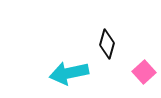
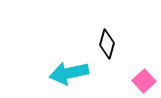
pink square: moved 9 px down
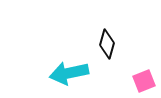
pink square: rotated 20 degrees clockwise
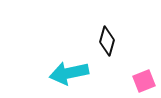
black diamond: moved 3 px up
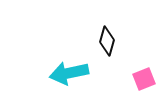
pink square: moved 2 px up
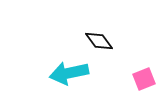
black diamond: moved 8 px left; rotated 52 degrees counterclockwise
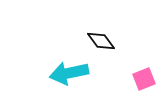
black diamond: moved 2 px right
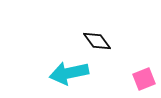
black diamond: moved 4 px left
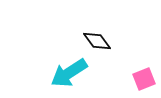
cyan arrow: rotated 21 degrees counterclockwise
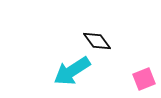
cyan arrow: moved 3 px right, 2 px up
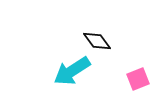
pink square: moved 6 px left
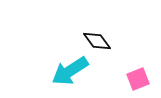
cyan arrow: moved 2 px left
